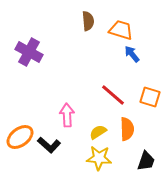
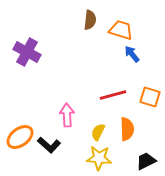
brown semicircle: moved 2 px right, 1 px up; rotated 12 degrees clockwise
purple cross: moved 2 px left
red line: rotated 56 degrees counterclockwise
yellow semicircle: rotated 30 degrees counterclockwise
black trapezoid: rotated 135 degrees counterclockwise
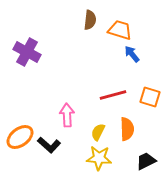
orange trapezoid: moved 1 px left
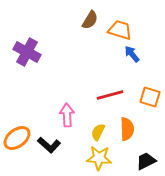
brown semicircle: rotated 24 degrees clockwise
red line: moved 3 px left
orange ellipse: moved 3 px left, 1 px down
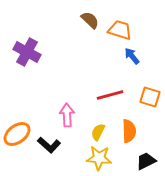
brown semicircle: rotated 78 degrees counterclockwise
blue arrow: moved 2 px down
orange semicircle: moved 2 px right, 2 px down
orange ellipse: moved 4 px up
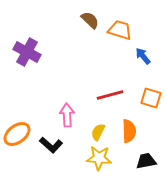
blue arrow: moved 11 px right
orange square: moved 1 px right, 1 px down
black L-shape: moved 2 px right
black trapezoid: rotated 15 degrees clockwise
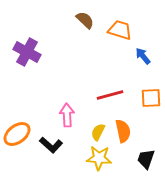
brown semicircle: moved 5 px left
orange square: rotated 20 degrees counterclockwise
orange semicircle: moved 6 px left; rotated 10 degrees counterclockwise
black trapezoid: moved 2 px up; rotated 60 degrees counterclockwise
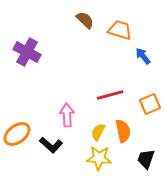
orange square: moved 1 px left, 6 px down; rotated 20 degrees counterclockwise
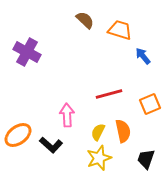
red line: moved 1 px left, 1 px up
orange ellipse: moved 1 px right, 1 px down
yellow star: rotated 25 degrees counterclockwise
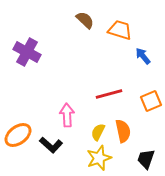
orange square: moved 1 px right, 3 px up
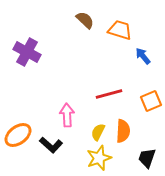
orange semicircle: rotated 15 degrees clockwise
black trapezoid: moved 1 px right, 1 px up
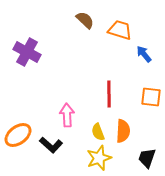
blue arrow: moved 1 px right, 2 px up
red line: rotated 76 degrees counterclockwise
orange square: moved 4 px up; rotated 30 degrees clockwise
yellow semicircle: rotated 48 degrees counterclockwise
